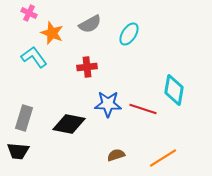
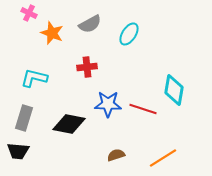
cyan L-shape: moved 21 px down; rotated 40 degrees counterclockwise
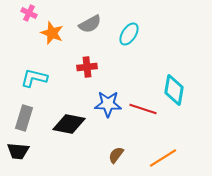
brown semicircle: rotated 36 degrees counterclockwise
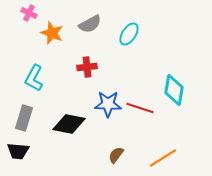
cyan L-shape: rotated 76 degrees counterclockwise
red line: moved 3 px left, 1 px up
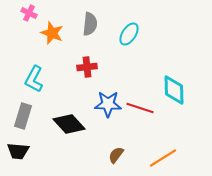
gray semicircle: rotated 55 degrees counterclockwise
cyan L-shape: moved 1 px down
cyan diamond: rotated 12 degrees counterclockwise
gray rectangle: moved 1 px left, 2 px up
black diamond: rotated 36 degrees clockwise
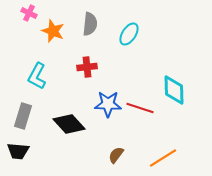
orange star: moved 1 px right, 2 px up
cyan L-shape: moved 3 px right, 3 px up
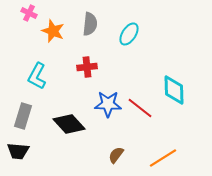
red line: rotated 20 degrees clockwise
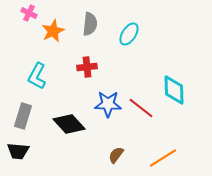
orange star: rotated 25 degrees clockwise
red line: moved 1 px right
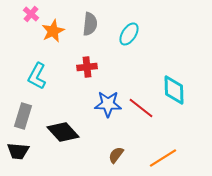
pink cross: moved 2 px right, 1 px down; rotated 14 degrees clockwise
black diamond: moved 6 px left, 8 px down
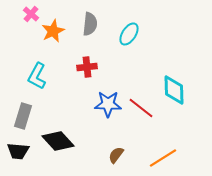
black diamond: moved 5 px left, 9 px down
